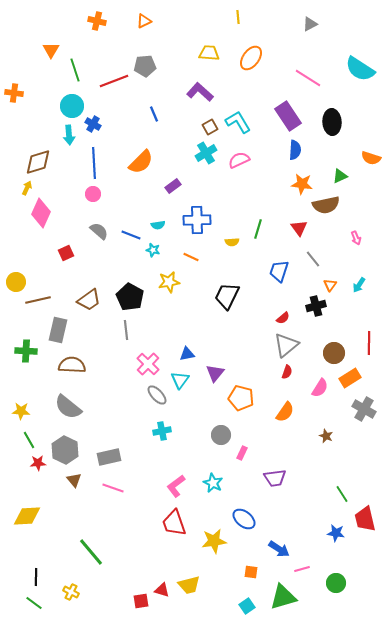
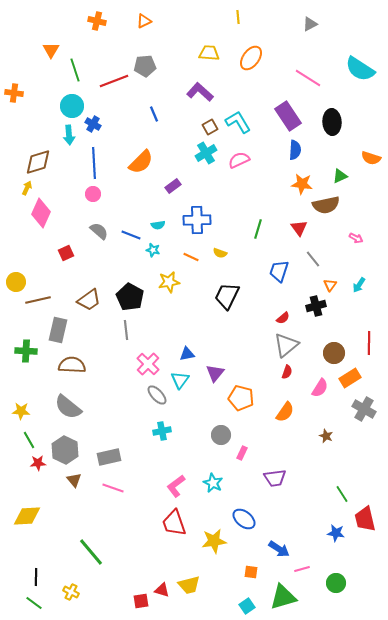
pink arrow at (356, 238): rotated 40 degrees counterclockwise
yellow semicircle at (232, 242): moved 12 px left, 11 px down; rotated 24 degrees clockwise
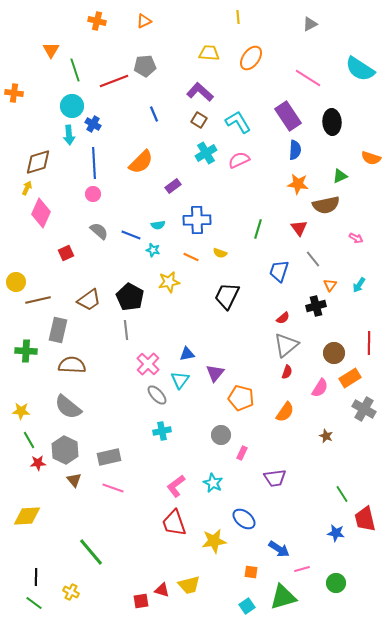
brown square at (210, 127): moved 11 px left, 7 px up; rotated 28 degrees counterclockwise
orange star at (302, 184): moved 4 px left
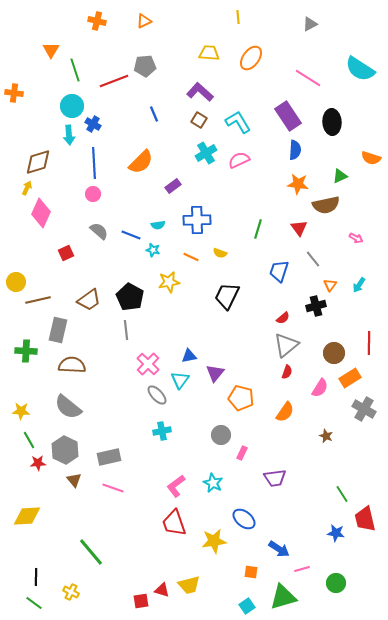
blue triangle at (187, 354): moved 2 px right, 2 px down
